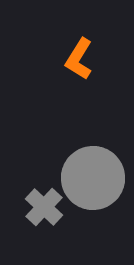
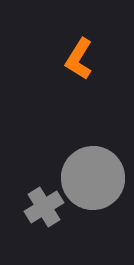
gray cross: rotated 15 degrees clockwise
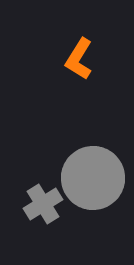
gray cross: moved 1 px left, 3 px up
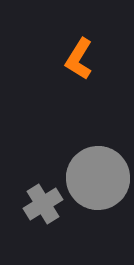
gray circle: moved 5 px right
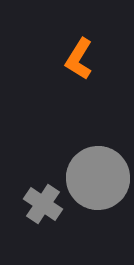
gray cross: rotated 24 degrees counterclockwise
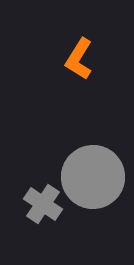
gray circle: moved 5 px left, 1 px up
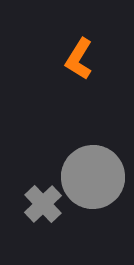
gray cross: rotated 12 degrees clockwise
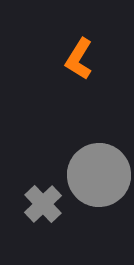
gray circle: moved 6 px right, 2 px up
